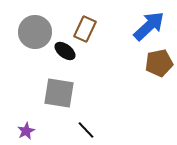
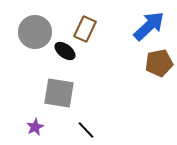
purple star: moved 9 px right, 4 px up
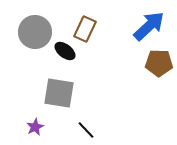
brown pentagon: rotated 12 degrees clockwise
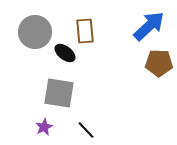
brown rectangle: moved 2 px down; rotated 30 degrees counterclockwise
black ellipse: moved 2 px down
purple star: moved 9 px right
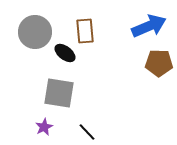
blue arrow: rotated 20 degrees clockwise
black line: moved 1 px right, 2 px down
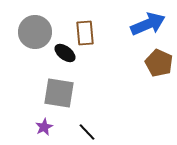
blue arrow: moved 1 px left, 2 px up
brown rectangle: moved 2 px down
brown pentagon: rotated 24 degrees clockwise
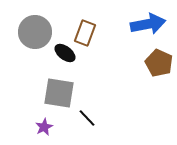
blue arrow: rotated 12 degrees clockwise
brown rectangle: rotated 25 degrees clockwise
black line: moved 14 px up
